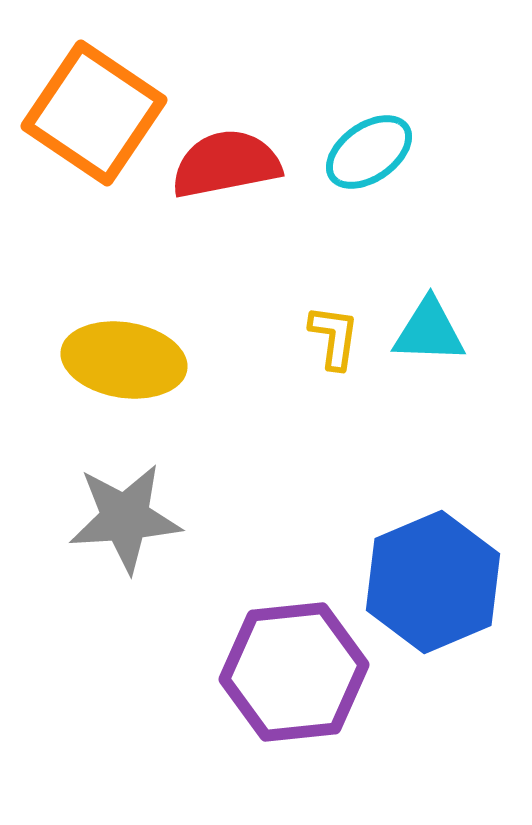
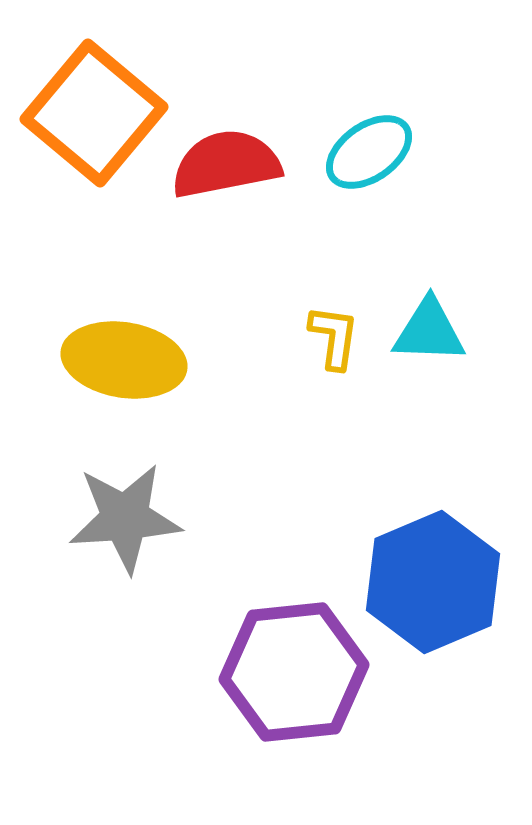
orange square: rotated 6 degrees clockwise
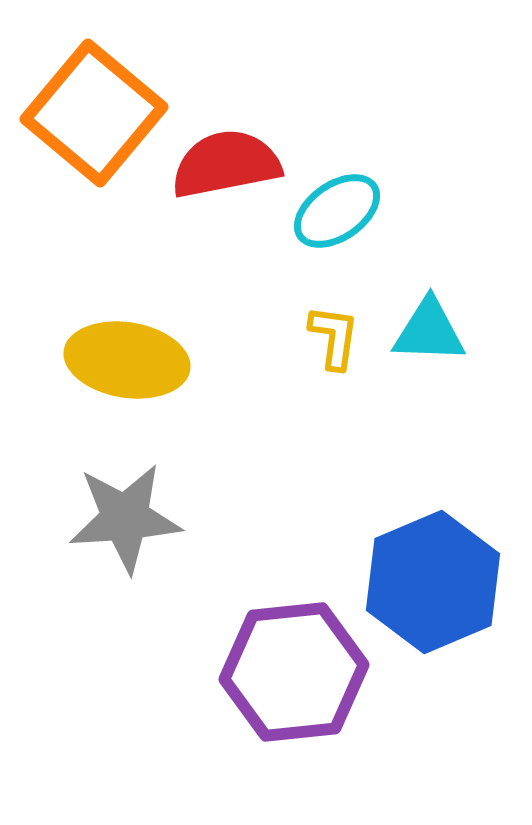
cyan ellipse: moved 32 px left, 59 px down
yellow ellipse: moved 3 px right
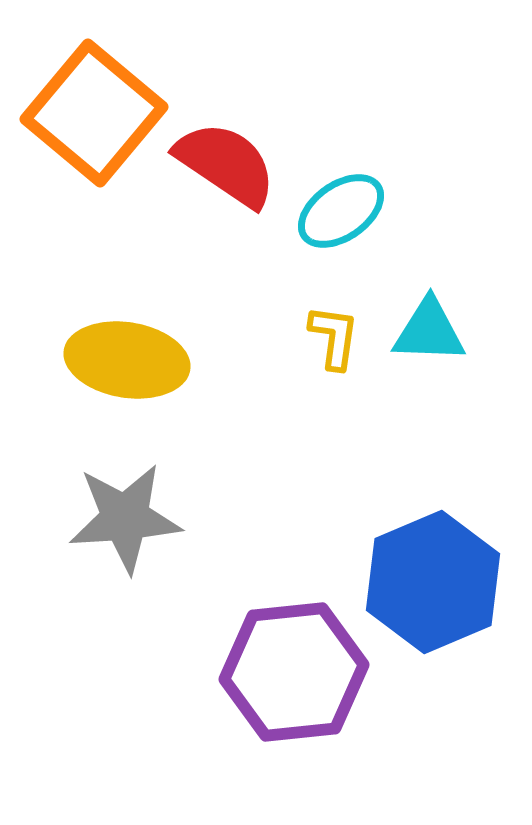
red semicircle: rotated 45 degrees clockwise
cyan ellipse: moved 4 px right
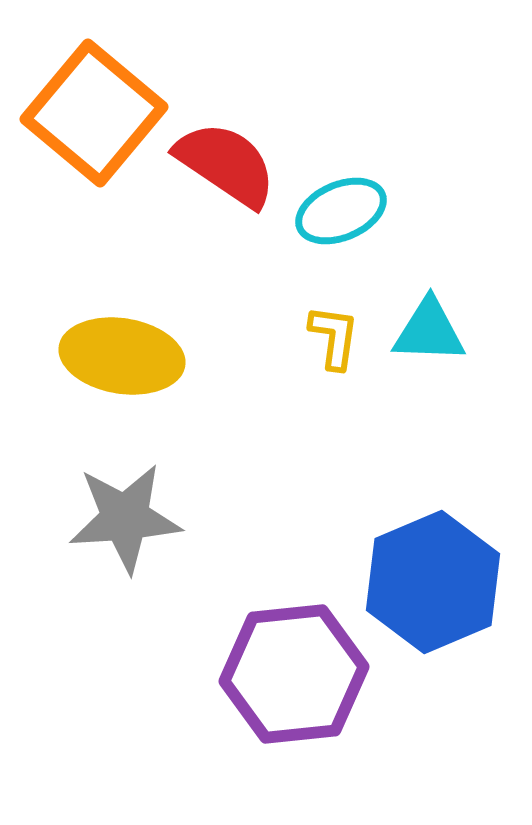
cyan ellipse: rotated 12 degrees clockwise
yellow ellipse: moved 5 px left, 4 px up
purple hexagon: moved 2 px down
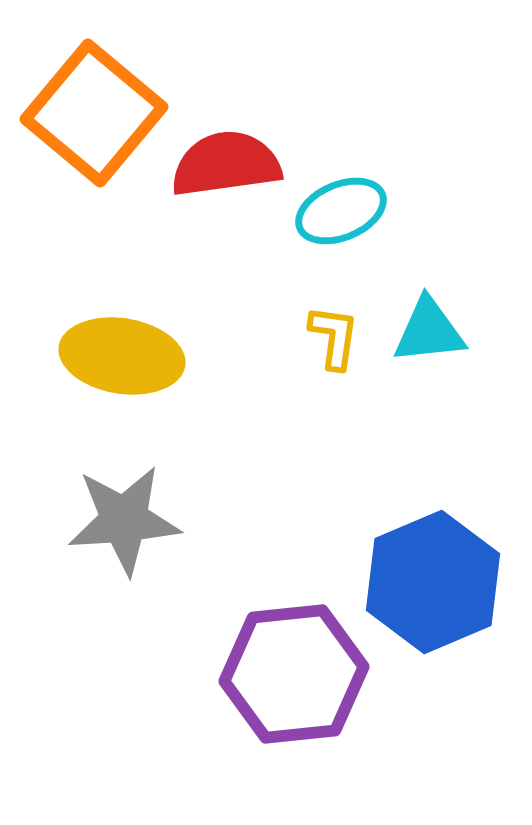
red semicircle: rotated 42 degrees counterclockwise
cyan triangle: rotated 8 degrees counterclockwise
gray star: moved 1 px left, 2 px down
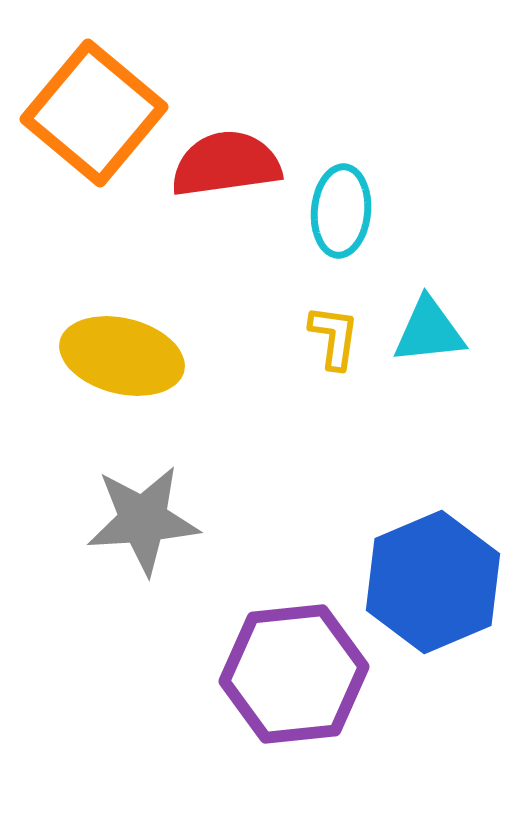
cyan ellipse: rotated 62 degrees counterclockwise
yellow ellipse: rotated 5 degrees clockwise
gray star: moved 19 px right
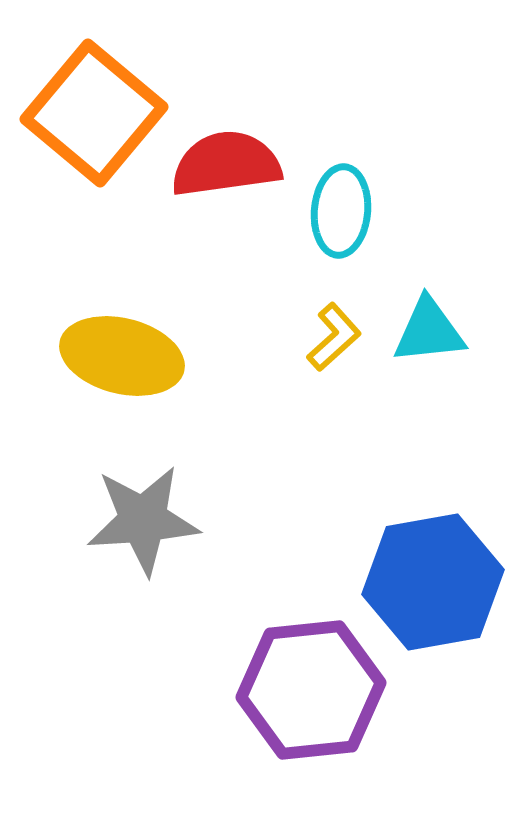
yellow L-shape: rotated 40 degrees clockwise
blue hexagon: rotated 13 degrees clockwise
purple hexagon: moved 17 px right, 16 px down
